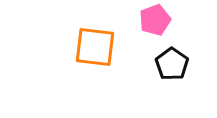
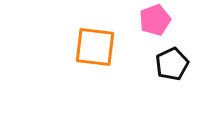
black pentagon: rotated 12 degrees clockwise
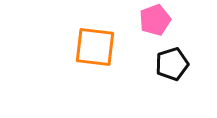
black pentagon: rotated 8 degrees clockwise
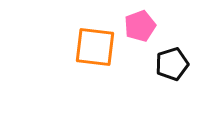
pink pentagon: moved 15 px left, 6 px down
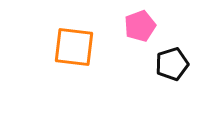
orange square: moved 21 px left
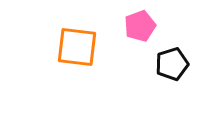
orange square: moved 3 px right
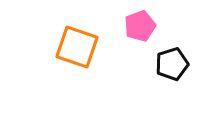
orange square: rotated 12 degrees clockwise
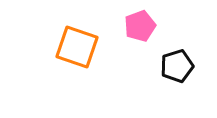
black pentagon: moved 5 px right, 2 px down
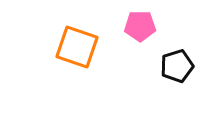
pink pentagon: rotated 20 degrees clockwise
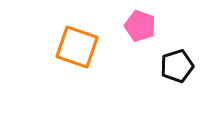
pink pentagon: rotated 20 degrees clockwise
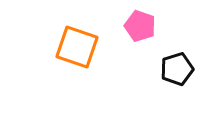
black pentagon: moved 3 px down
